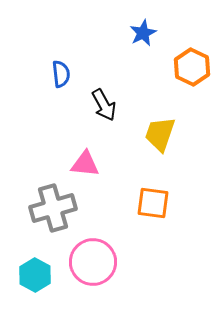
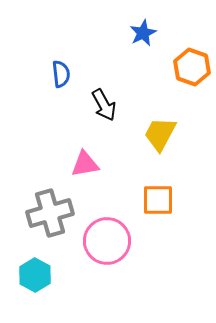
orange hexagon: rotated 6 degrees counterclockwise
yellow trapezoid: rotated 9 degrees clockwise
pink triangle: rotated 16 degrees counterclockwise
orange square: moved 5 px right, 3 px up; rotated 8 degrees counterclockwise
gray cross: moved 3 px left, 5 px down
pink circle: moved 14 px right, 21 px up
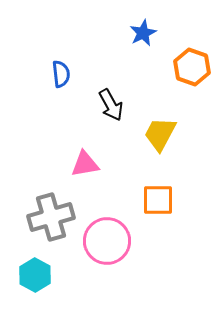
black arrow: moved 7 px right
gray cross: moved 1 px right, 4 px down
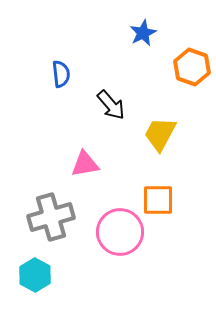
black arrow: rotated 12 degrees counterclockwise
pink circle: moved 13 px right, 9 px up
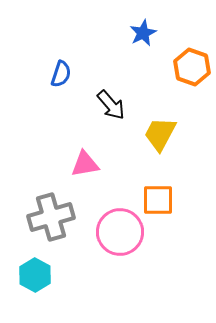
blue semicircle: rotated 24 degrees clockwise
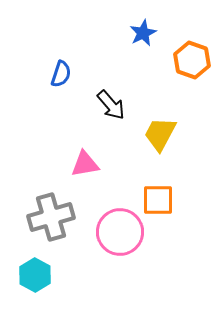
orange hexagon: moved 7 px up
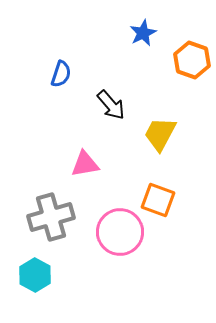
orange square: rotated 20 degrees clockwise
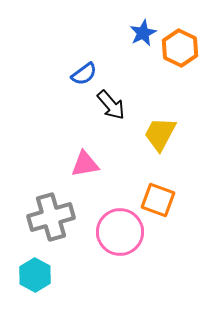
orange hexagon: moved 12 px left, 12 px up; rotated 6 degrees clockwise
blue semicircle: moved 23 px right; rotated 36 degrees clockwise
